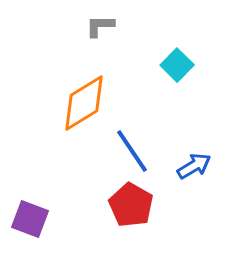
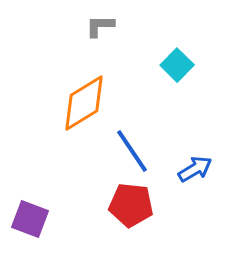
blue arrow: moved 1 px right, 3 px down
red pentagon: rotated 24 degrees counterclockwise
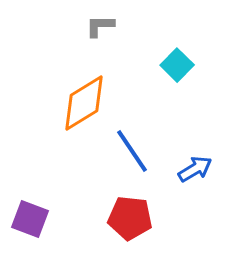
red pentagon: moved 1 px left, 13 px down
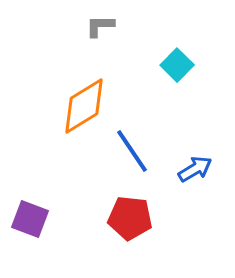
orange diamond: moved 3 px down
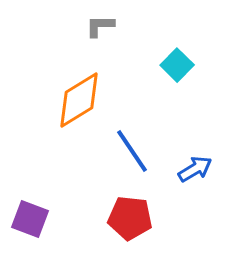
orange diamond: moved 5 px left, 6 px up
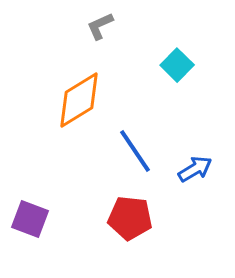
gray L-shape: rotated 24 degrees counterclockwise
blue line: moved 3 px right
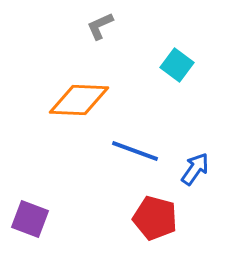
cyan square: rotated 8 degrees counterclockwise
orange diamond: rotated 34 degrees clockwise
blue line: rotated 36 degrees counterclockwise
blue arrow: rotated 24 degrees counterclockwise
red pentagon: moved 25 px right; rotated 9 degrees clockwise
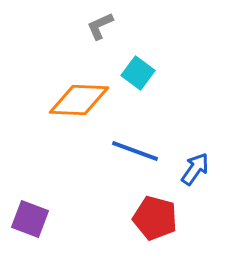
cyan square: moved 39 px left, 8 px down
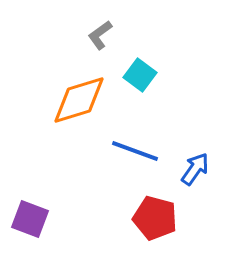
gray L-shape: moved 9 px down; rotated 12 degrees counterclockwise
cyan square: moved 2 px right, 2 px down
orange diamond: rotated 20 degrees counterclockwise
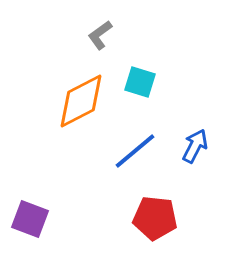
cyan square: moved 7 px down; rotated 20 degrees counterclockwise
orange diamond: moved 2 px right, 1 px down; rotated 10 degrees counterclockwise
blue line: rotated 60 degrees counterclockwise
blue arrow: moved 23 px up; rotated 8 degrees counterclockwise
red pentagon: rotated 9 degrees counterclockwise
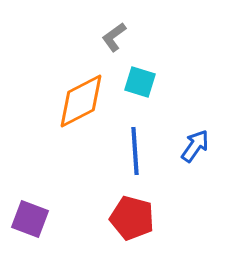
gray L-shape: moved 14 px right, 2 px down
blue arrow: rotated 8 degrees clockwise
blue line: rotated 54 degrees counterclockwise
red pentagon: moved 23 px left; rotated 9 degrees clockwise
